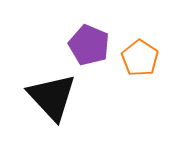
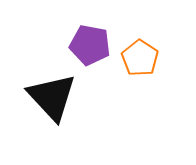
purple pentagon: moved 1 px right; rotated 12 degrees counterclockwise
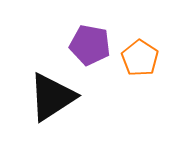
black triangle: rotated 40 degrees clockwise
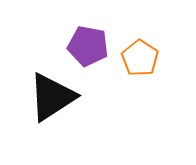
purple pentagon: moved 2 px left, 1 px down
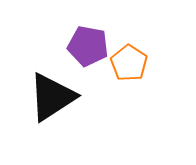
orange pentagon: moved 11 px left, 5 px down
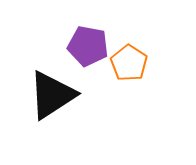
black triangle: moved 2 px up
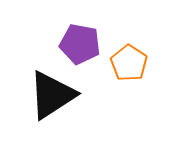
purple pentagon: moved 8 px left, 2 px up
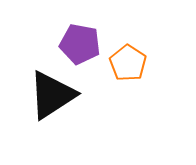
orange pentagon: moved 1 px left
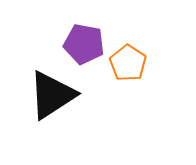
purple pentagon: moved 4 px right
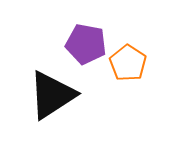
purple pentagon: moved 2 px right
